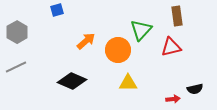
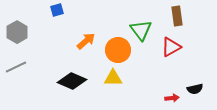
green triangle: rotated 20 degrees counterclockwise
red triangle: rotated 15 degrees counterclockwise
yellow triangle: moved 15 px left, 5 px up
red arrow: moved 1 px left, 1 px up
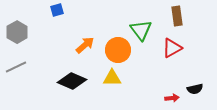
orange arrow: moved 1 px left, 4 px down
red triangle: moved 1 px right, 1 px down
yellow triangle: moved 1 px left
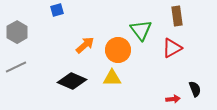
black semicircle: rotated 98 degrees counterclockwise
red arrow: moved 1 px right, 1 px down
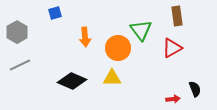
blue square: moved 2 px left, 3 px down
orange arrow: moved 8 px up; rotated 126 degrees clockwise
orange circle: moved 2 px up
gray line: moved 4 px right, 2 px up
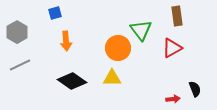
orange arrow: moved 19 px left, 4 px down
black diamond: rotated 12 degrees clockwise
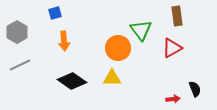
orange arrow: moved 2 px left
